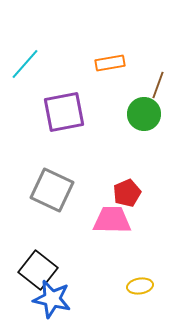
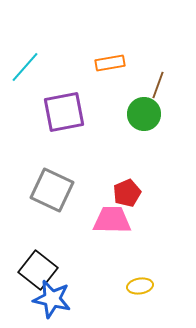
cyan line: moved 3 px down
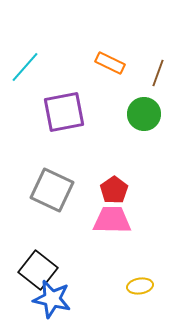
orange rectangle: rotated 36 degrees clockwise
brown line: moved 12 px up
red pentagon: moved 13 px left, 3 px up; rotated 12 degrees counterclockwise
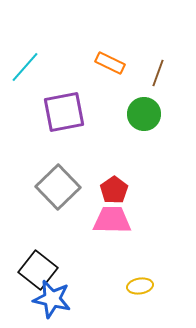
gray square: moved 6 px right, 3 px up; rotated 21 degrees clockwise
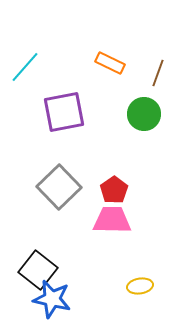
gray square: moved 1 px right
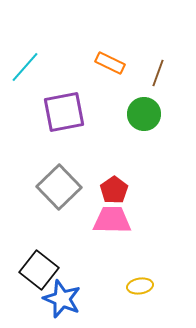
black square: moved 1 px right
blue star: moved 10 px right; rotated 9 degrees clockwise
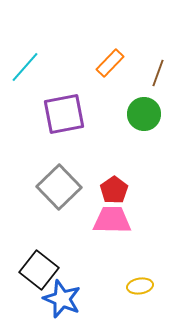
orange rectangle: rotated 72 degrees counterclockwise
purple square: moved 2 px down
